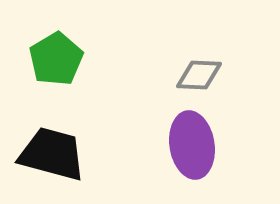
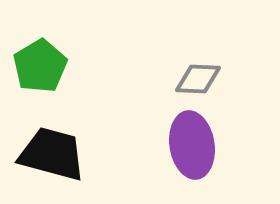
green pentagon: moved 16 px left, 7 px down
gray diamond: moved 1 px left, 4 px down
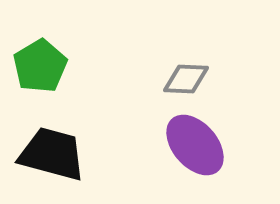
gray diamond: moved 12 px left
purple ellipse: moved 3 px right; rotated 32 degrees counterclockwise
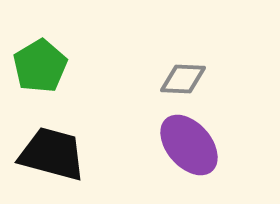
gray diamond: moved 3 px left
purple ellipse: moved 6 px left
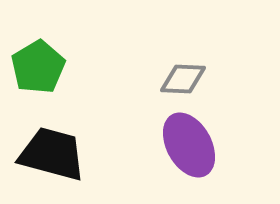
green pentagon: moved 2 px left, 1 px down
purple ellipse: rotated 12 degrees clockwise
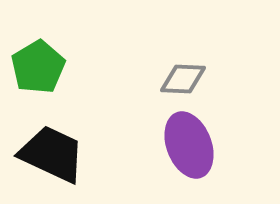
purple ellipse: rotated 8 degrees clockwise
black trapezoid: rotated 10 degrees clockwise
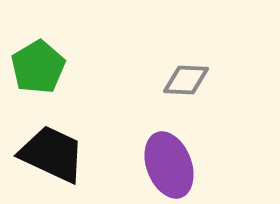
gray diamond: moved 3 px right, 1 px down
purple ellipse: moved 20 px left, 20 px down
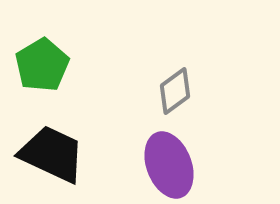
green pentagon: moved 4 px right, 2 px up
gray diamond: moved 11 px left, 11 px down; rotated 39 degrees counterclockwise
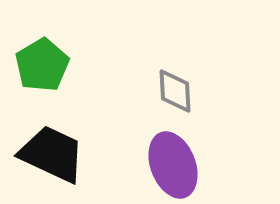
gray diamond: rotated 57 degrees counterclockwise
purple ellipse: moved 4 px right
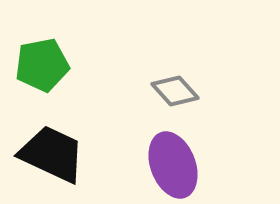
green pentagon: rotated 20 degrees clockwise
gray diamond: rotated 39 degrees counterclockwise
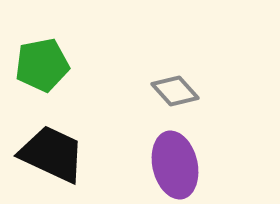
purple ellipse: moved 2 px right; rotated 8 degrees clockwise
